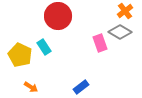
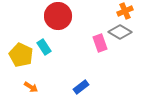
orange cross: rotated 14 degrees clockwise
yellow pentagon: moved 1 px right
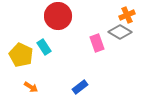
orange cross: moved 2 px right, 4 px down
pink rectangle: moved 3 px left
blue rectangle: moved 1 px left
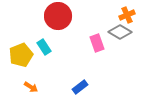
yellow pentagon: rotated 25 degrees clockwise
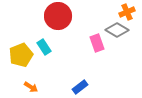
orange cross: moved 3 px up
gray diamond: moved 3 px left, 2 px up
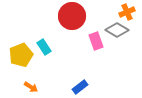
red circle: moved 14 px right
pink rectangle: moved 1 px left, 2 px up
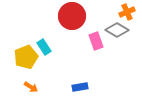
yellow pentagon: moved 5 px right, 2 px down
blue rectangle: rotated 28 degrees clockwise
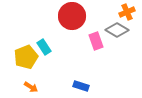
blue rectangle: moved 1 px right, 1 px up; rotated 28 degrees clockwise
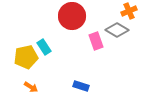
orange cross: moved 2 px right, 1 px up
yellow pentagon: rotated 10 degrees clockwise
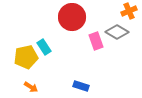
red circle: moved 1 px down
gray diamond: moved 2 px down
